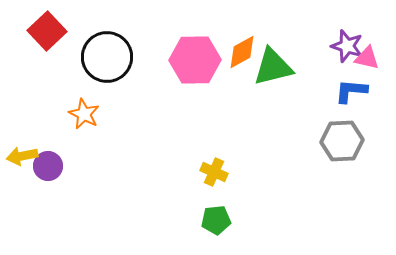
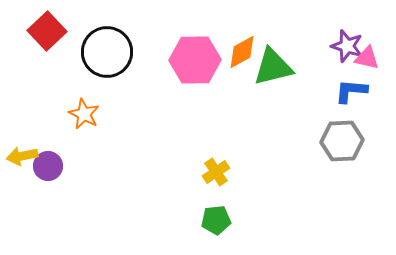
black circle: moved 5 px up
yellow cross: moved 2 px right; rotated 32 degrees clockwise
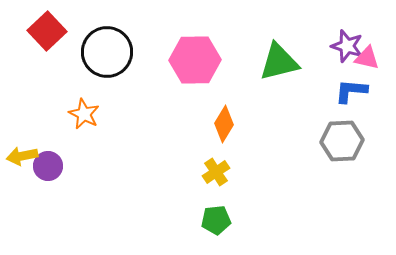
orange diamond: moved 18 px left, 72 px down; rotated 30 degrees counterclockwise
green triangle: moved 6 px right, 5 px up
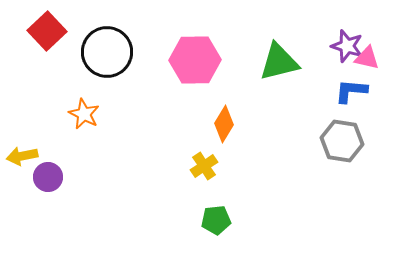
gray hexagon: rotated 12 degrees clockwise
purple circle: moved 11 px down
yellow cross: moved 12 px left, 6 px up
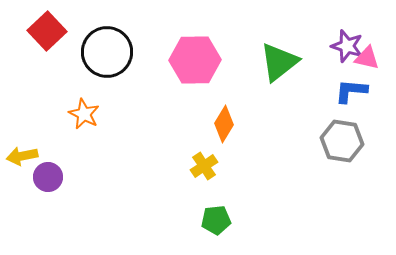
green triangle: rotated 24 degrees counterclockwise
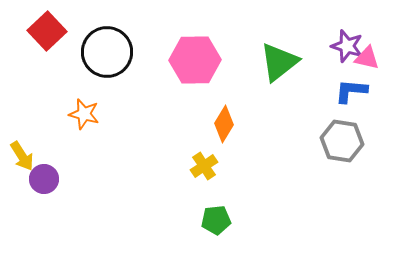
orange star: rotated 12 degrees counterclockwise
yellow arrow: rotated 112 degrees counterclockwise
purple circle: moved 4 px left, 2 px down
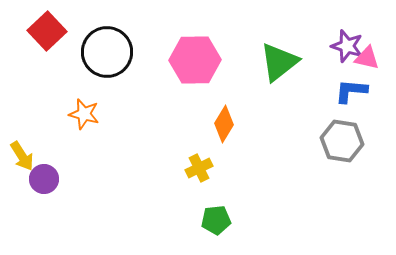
yellow cross: moved 5 px left, 2 px down; rotated 8 degrees clockwise
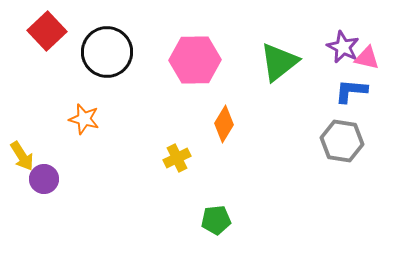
purple star: moved 4 px left, 1 px down; rotated 8 degrees clockwise
orange star: moved 5 px down
yellow cross: moved 22 px left, 10 px up
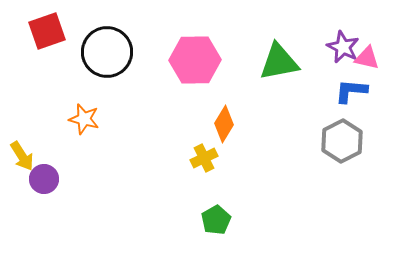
red square: rotated 24 degrees clockwise
green triangle: rotated 27 degrees clockwise
gray hexagon: rotated 24 degrees clockwise
yellow cross: moved 27 px right
green pentagon: rotated 24 degrees counterclockwise
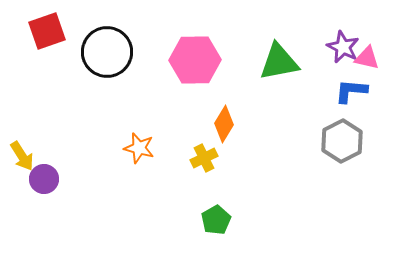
orange star: moved 55 px right, 29 px down
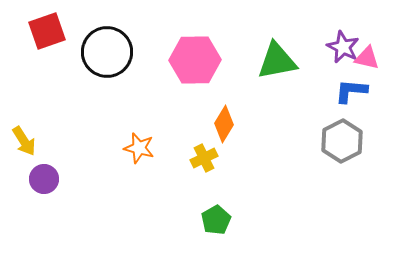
green triangle: moved 2 px left, 1 px up
yellow arrow: moved 2 px right, 15 px up
